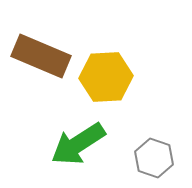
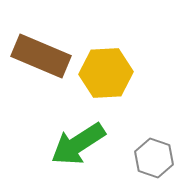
yellow hexagon: moved 4 px up
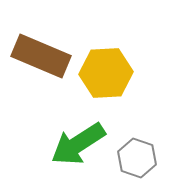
gray hexagon: moved 17 px left
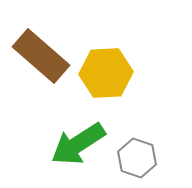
brown rectangle: rotated 18 degrees clockwise
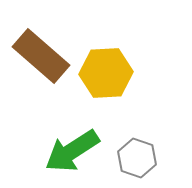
green arrow: moved 6 px left, 7 px down
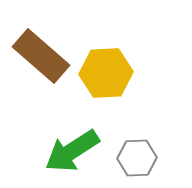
gray hexagon: rotated 21 degrees counterclockwise
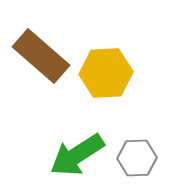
green arrow: moved 5 px right, 4 px down
